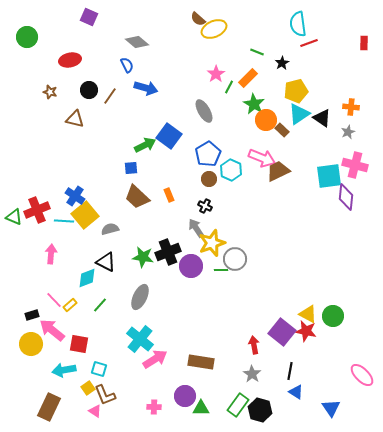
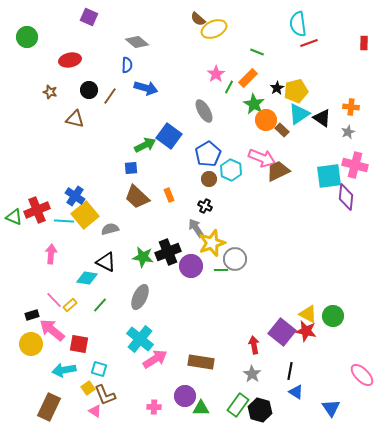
black star at (282, 63): moved 5 px left, 25 px down
blue semicircle at (127, 65): rotated 28 degrees clockwise
cyan diamond at (87, 278): rotated 30 degrees clockwise
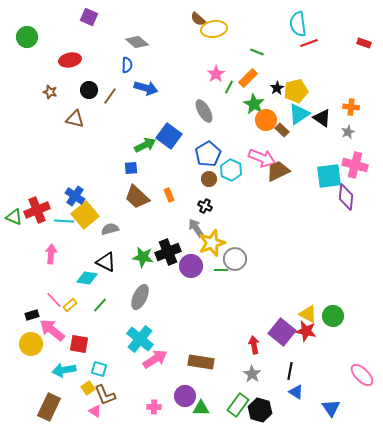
yellow ellipse at (214, 29): rotated 15 degrees clockwise
red rectangle at (364, 43): rotated 72 degrees counterclockwise
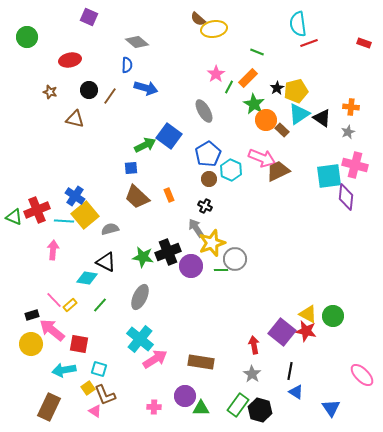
pink arrow at (51, 254): moved 2 px right, 4 px up
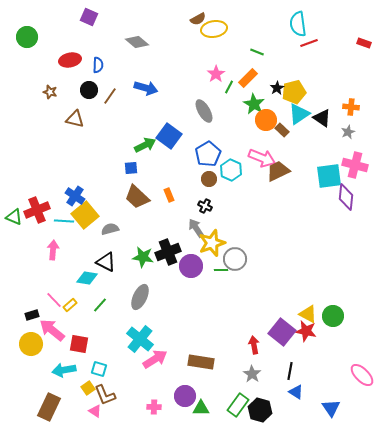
brown semicircle at (198, 19): rotated 70 degrees counterclockwise
blue semicircle at (127, 65): moved 29 px left
yellow pentagon at (296, 91): moved 2 px left, 1 px down
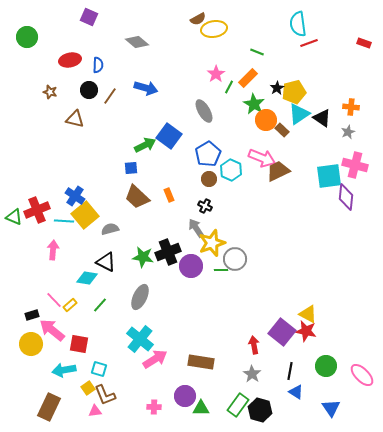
green circle at (333, 316): moved 7 px left, 50 px down
pink triangle at (95, 411): rotated 40 degrees counterclockwise
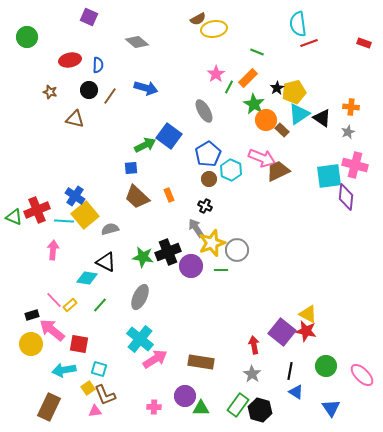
gray circle at (235, 259): moved 2 px right, 9 px up
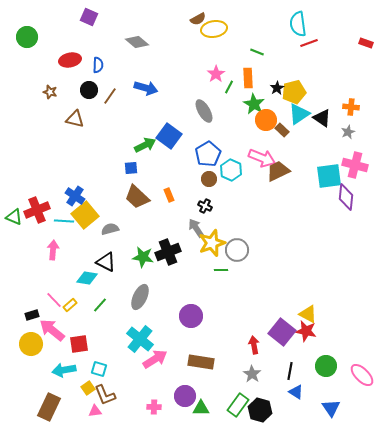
red rectangle at (364, 43): moved 2 px right
orange rectangle at (248, 78): rotated 48 degrees counterclockwise
purple circle at (191, 266): moved 50 px down
red square at (79, 344): rotated 18 degrees counterclockwise
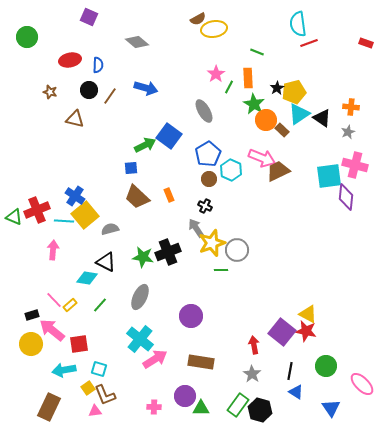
pink ellipse at (362, 375): moved 9 px down
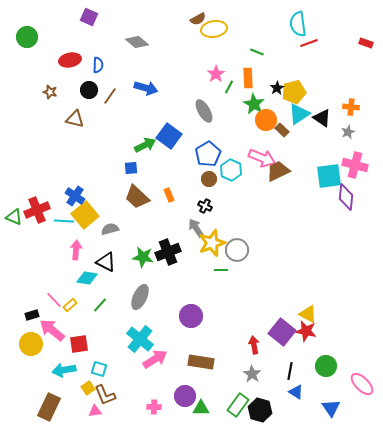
pink arrow at (53, 250): moved 23 px right
